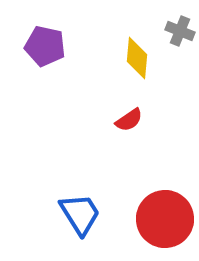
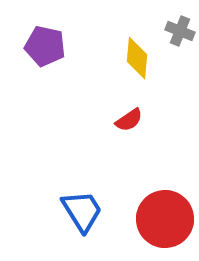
blue trapezoid: moved 2 px right, 3 px up
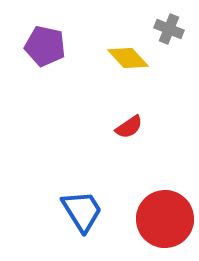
gray cross: moved 11 px left, 2 px up
yellow diamond: moved 9 px left; rotated 48 degrees counterclockwise
red semicircle: moved 7 px down
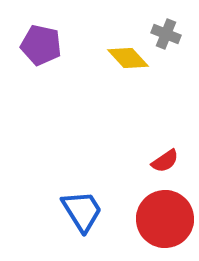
gray cross: moved 3 px left, 5 px down
purple pentagon: moved 4 px left, 1 px up
red semicircle: moved 36 px right, 34 px down
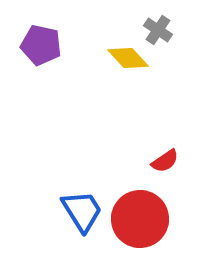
gray cross: moved 8 px left, 4 px up; rotated 12 degrees clockwise
red circle: moved 25 px left
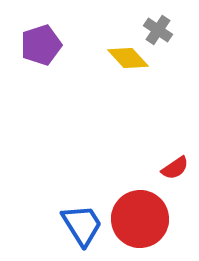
purple pentagon: rotated 30 degrees counterclockwise
red semicircle: moved 10 px right, 7 px down
blue trapezoid: moved 14 px down
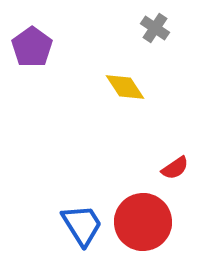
gray cross: moved 3 px left, 2 px up
purple pentagon: moved 9 px left, 2 px down; rotated 18 degrees counterclockwise
yellow diamond: moved 3 px left, 29 px down; rotated 9 degrees clockwise
red circle: moved 3 px right, 3 px down
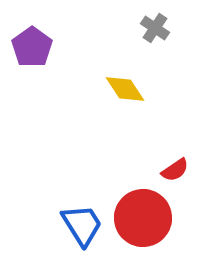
yellow diamond: moved 2 px down
red semicircle: moved 2 px down
red circle: moved 4 px up
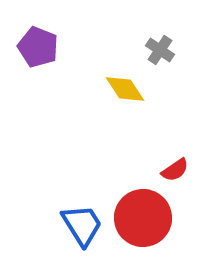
gray cross: moved 5 px right, 22 px down
purple pentagon: moved 6 px right; rotated 15 degrees counterclockwise
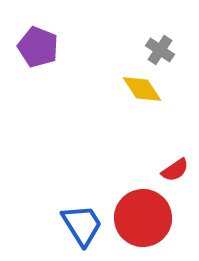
yellow diamond: moved 17 px right
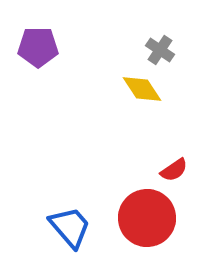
purple pentagon: rotated 21 degrees counterclockwise
red semicircle: moved 1 px left
red circle: moved 4 px right
blue trapezoid: moved 12 px left, 2 px down; rotated 9 degrees counterclockwise
